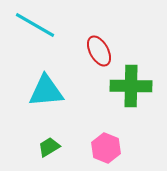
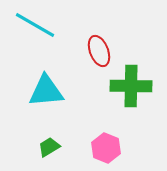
red ellipse: rotated 8 degrees clockwise
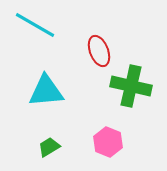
green cross: rotated 12 degrees clockwise
pink hexagon: moved 2 px right, 6 px up
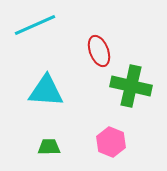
cyan line: rotated 54 degrees counterclockwise
cyan triangle: rotated 9 degrees clockwise
pink hexagon: moved 3 px right
green trapezoid: rotated 30 degrees clockwise
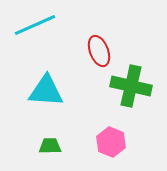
green trapezoid: moved 1 px right, 1 px up
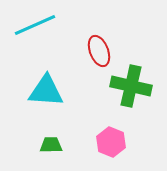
green trapezoid: moved 1 px right, 1 px up
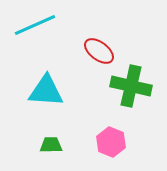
red ellipse: rotated 32 degrees counterclockwise
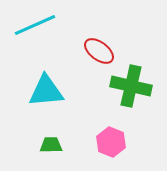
cyan triangle: rotated 9 degrees counterclockwise
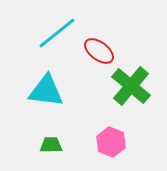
cyan line: moved 22 px right, 8 px down; rotated 15 degrees counterclockwise
green cross: rotated 27 degrees clockwise
cyan triangle: rotated 12 degrees clockwise
